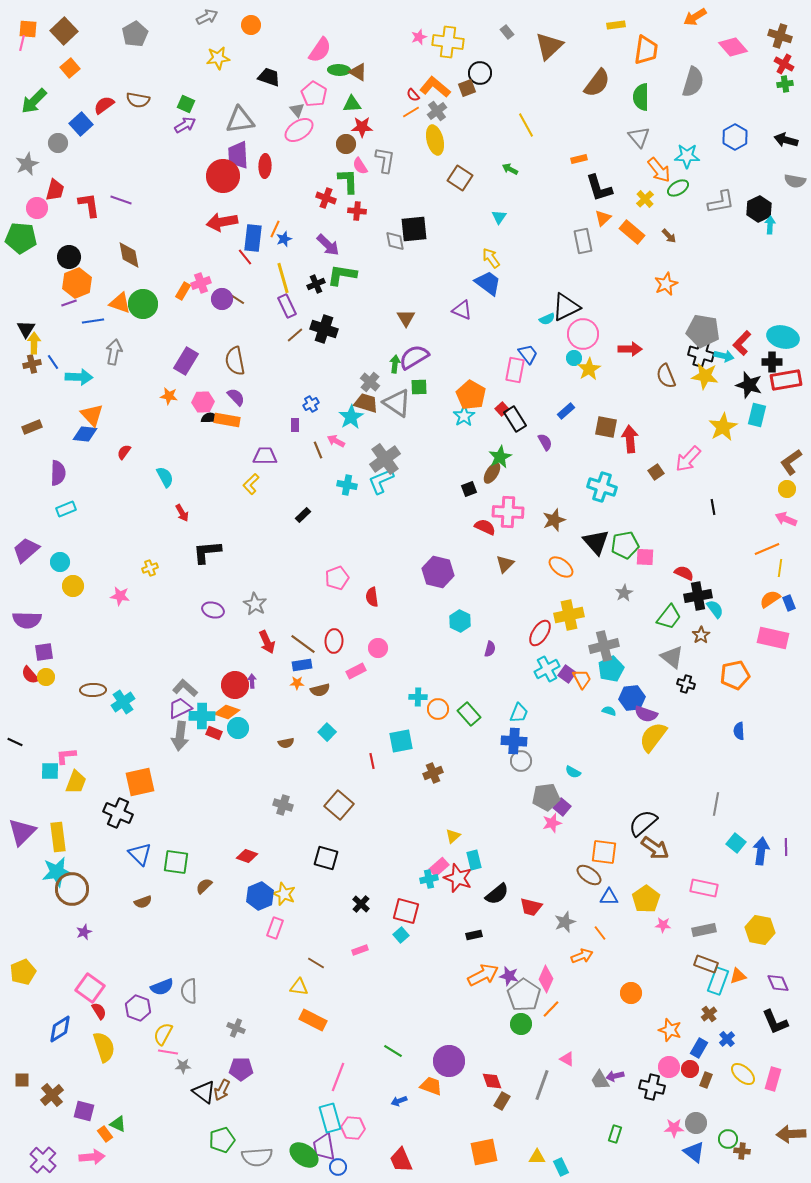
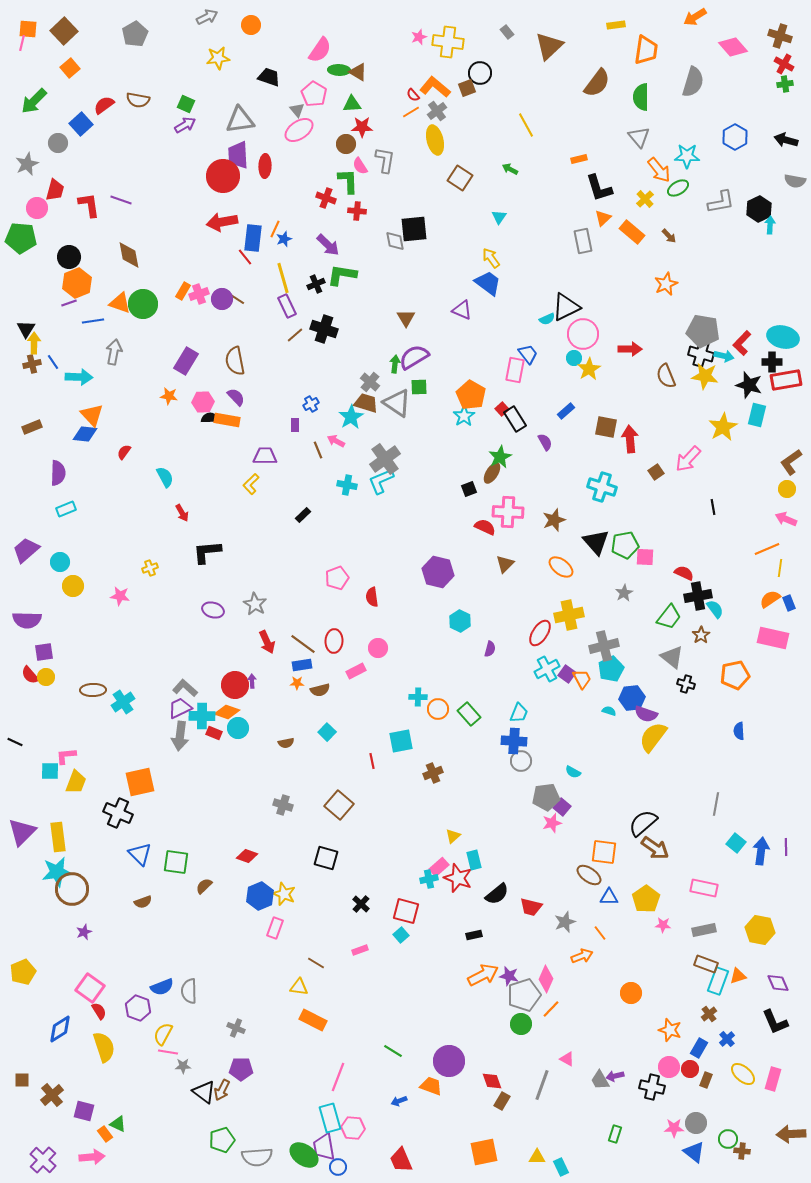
pink cross at (201, 283): moved 2 px left, 11 px down
gray pentagon at (524, 995): rotated 20 degrees clockwise
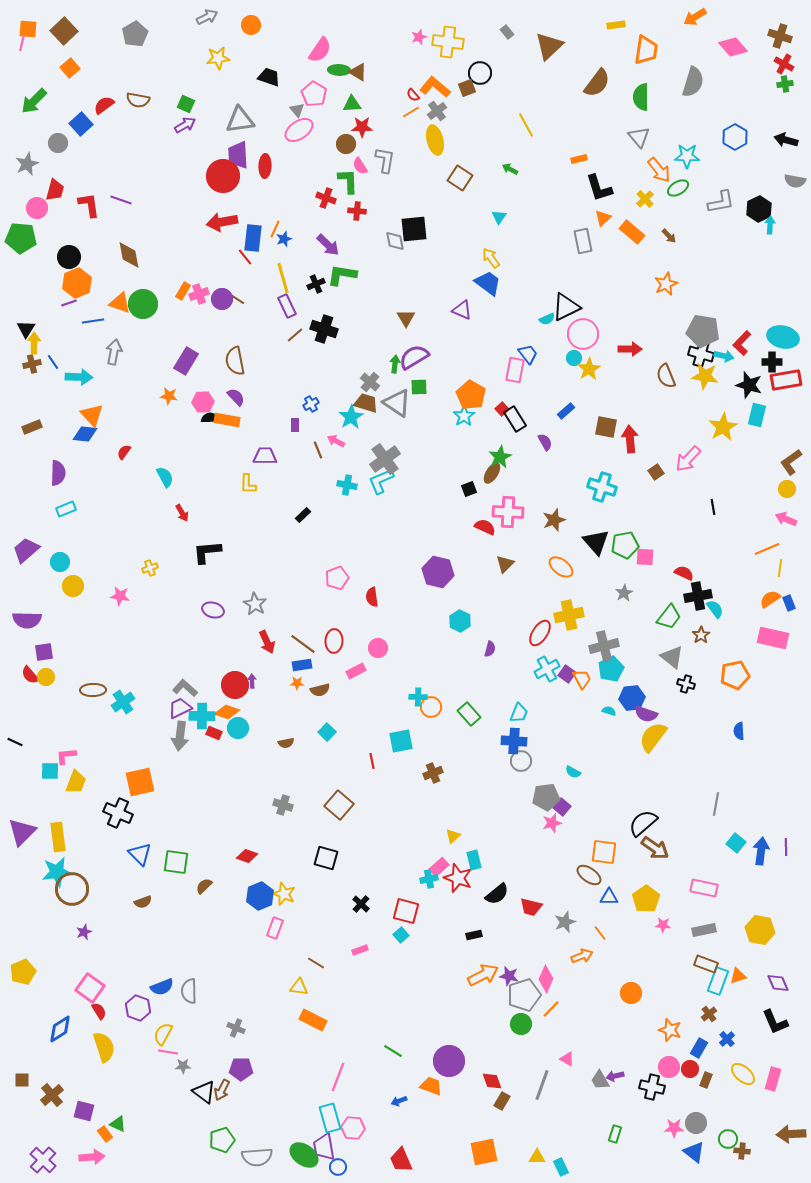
yellow L-shape at (251, 484): moved 3 px left; rotated 45 degrees counterclockwise
orange circle at (438, 709): moved 7 px left, 2 px up
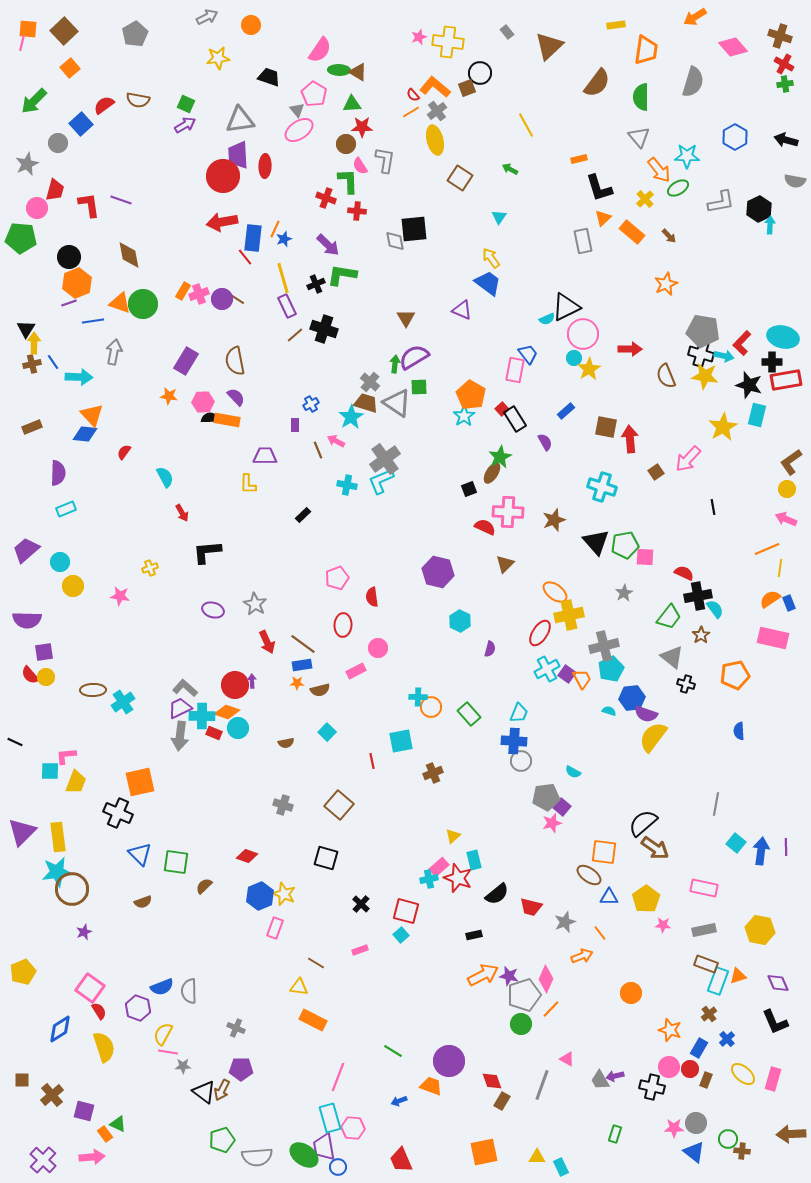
orange ellipse at (561, 567): moved 6 px left, 25 px down
red ellipse at (334, 641): moved 9 px right, 16 px up
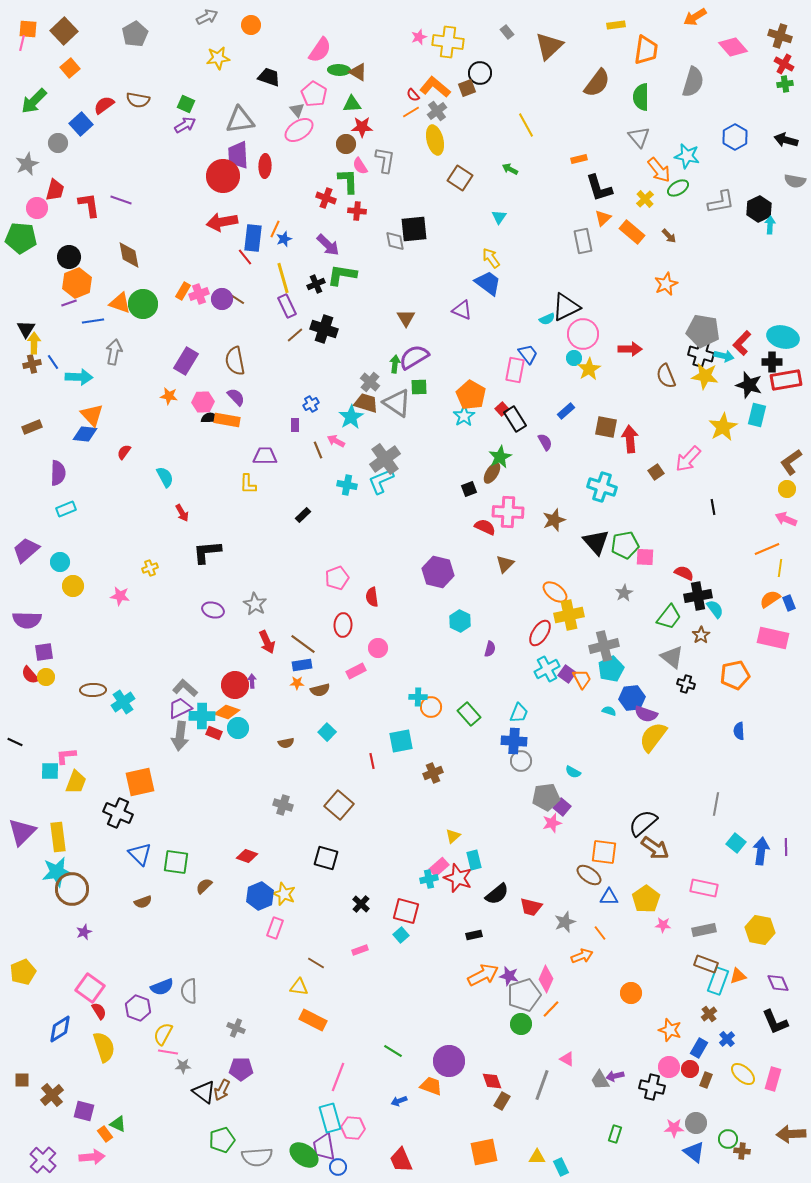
cyan star at (687, 156): rotated 10 degrees clockwise
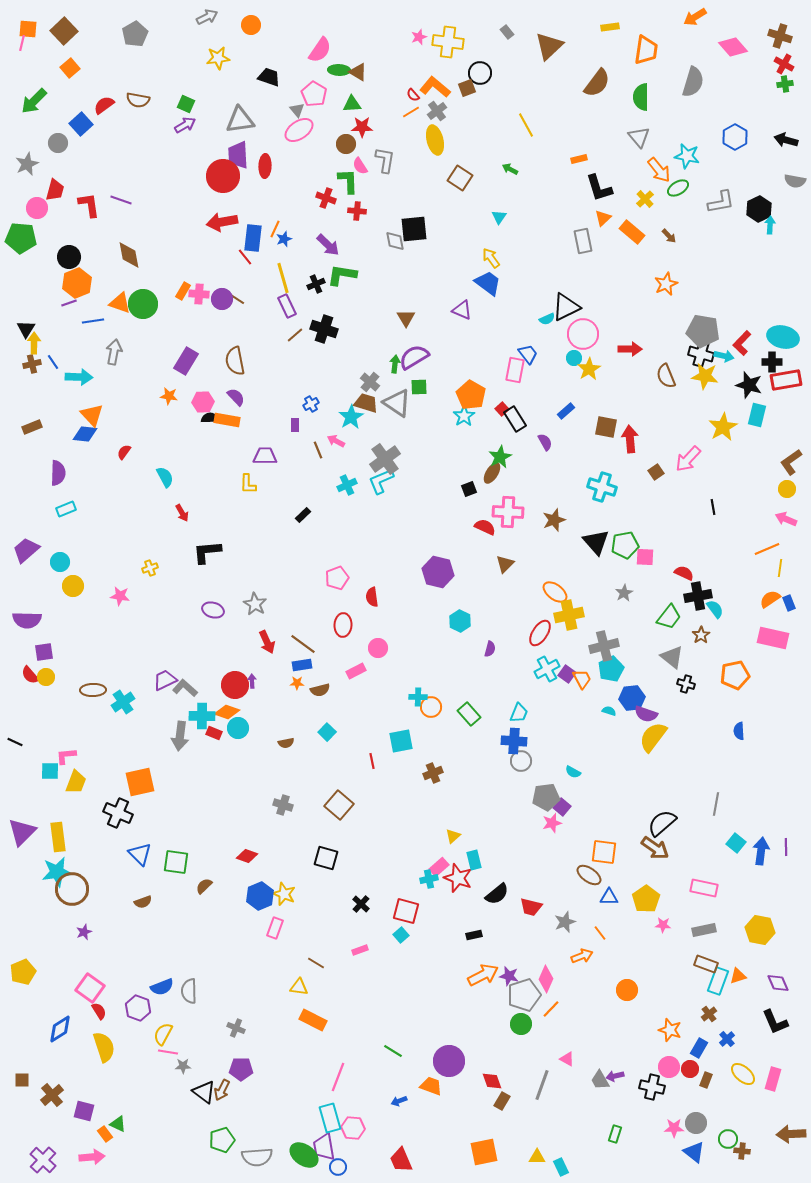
yellow rectangle at (616, 25): moved 6 px left, 2 px down
pink cross at (199, 294): rotated 24 degrees clockwise
cyan cross at (347, 485): rotated 36 degrees counterclockwise
purple trapezoid at (180, 708): moved 15 px left, 28 px up
black semicircle at (643, 823): moved 19 px right
orange circle at (631, 993): moved 4 px left, 3 px up
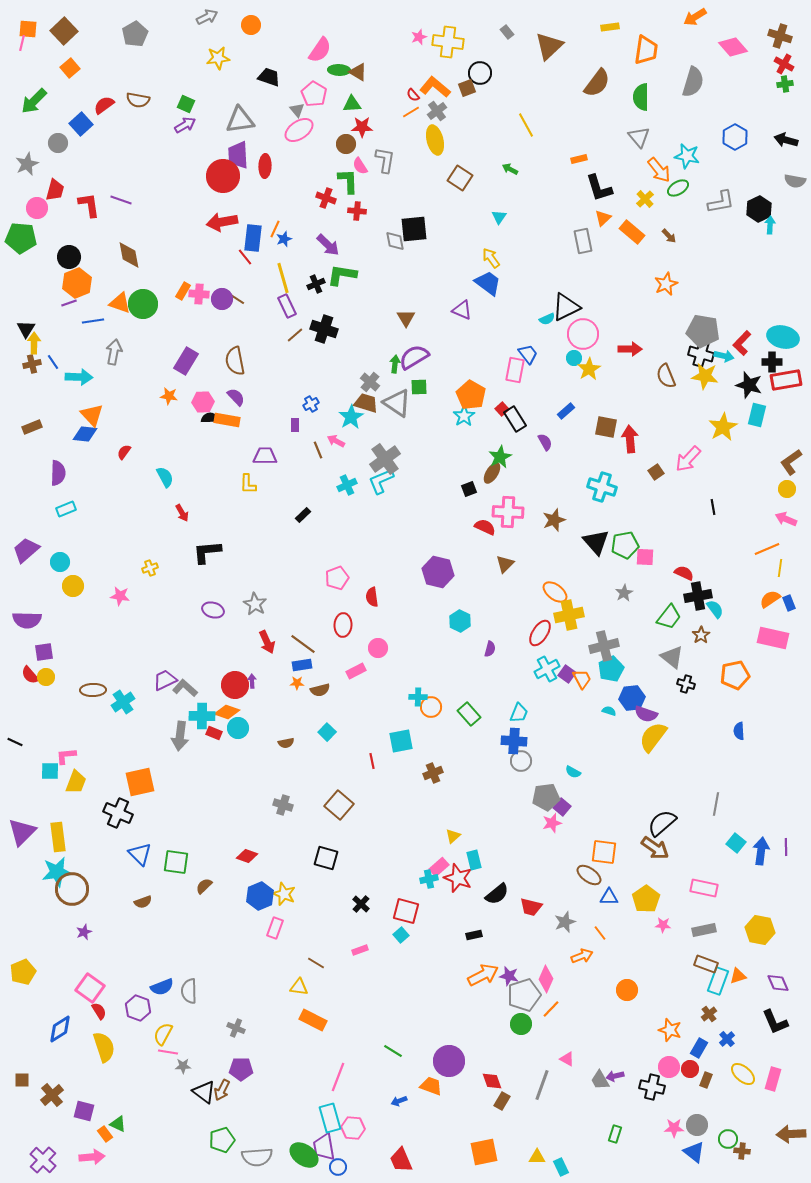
gray circle at (696, 1123): moved 1 px right, 2 px down
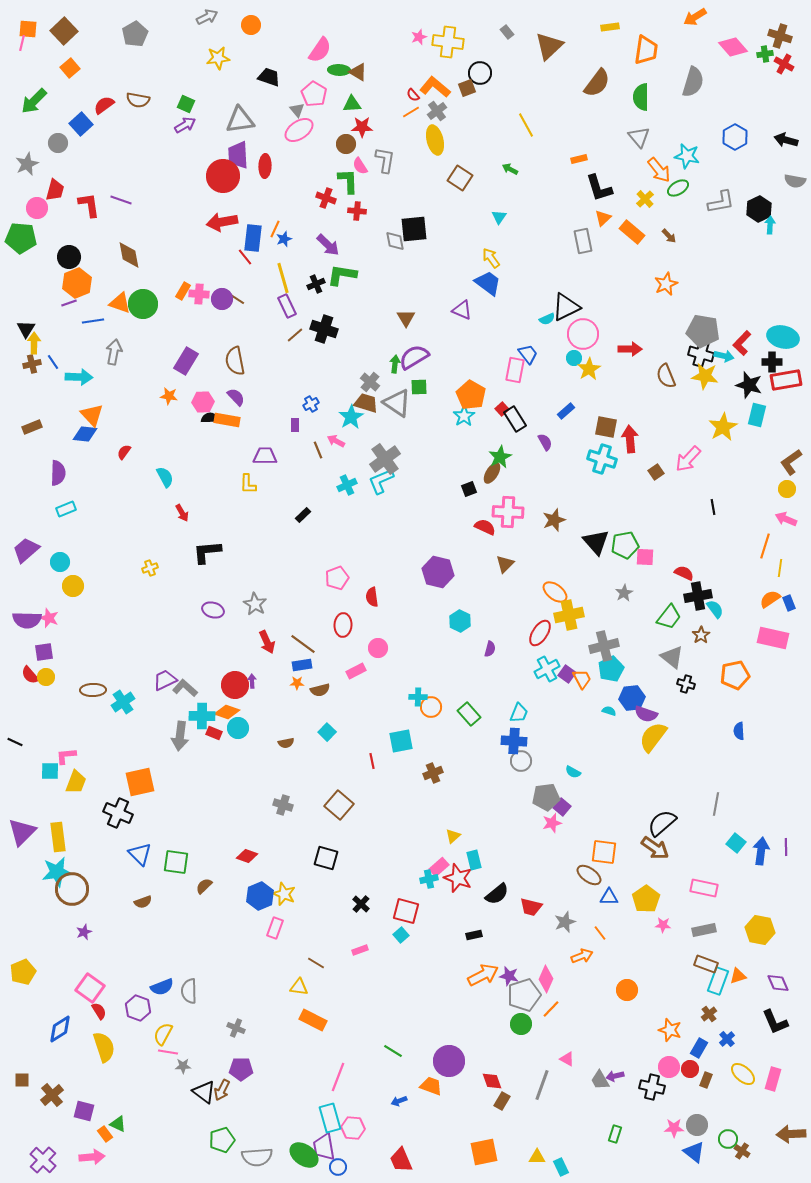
green cross at (785, 84): moved 20 px left, 30 px up
cyan cross at (602, 487): moved 28 px up
orange line at (767, 549): moved 2 px left, 3 px up; rotated 50 degrees counterclockwise
pink star at (120, 596): moved 71 px left, 22 px down; rotated 12 degrees clockwise
brown cross at (742, 1151): rotated 28 degrees clockwise
